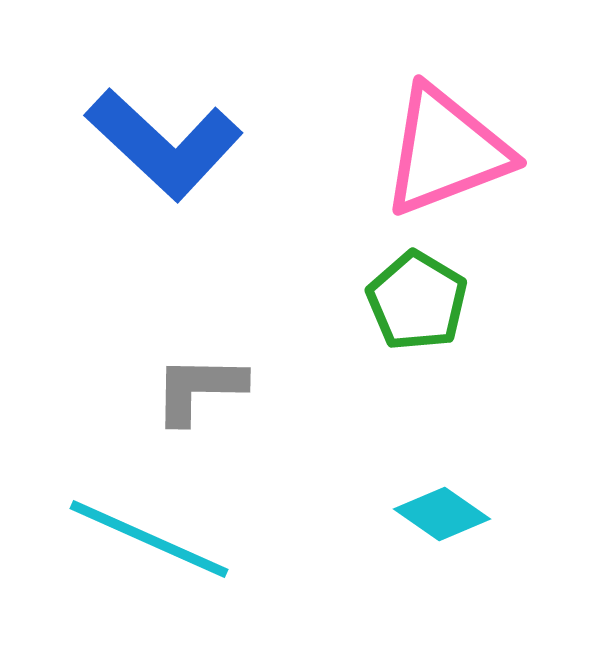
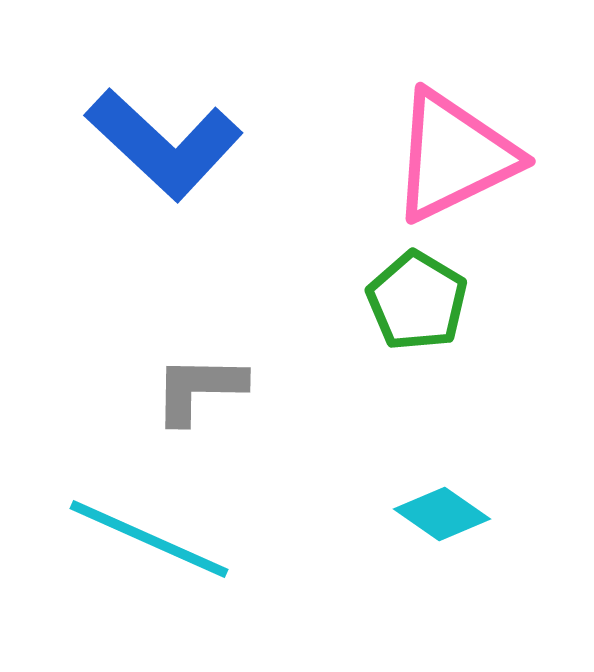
pink triangle: moved 8 px right, 5 px down; rotated 5 degrees counterclockwise
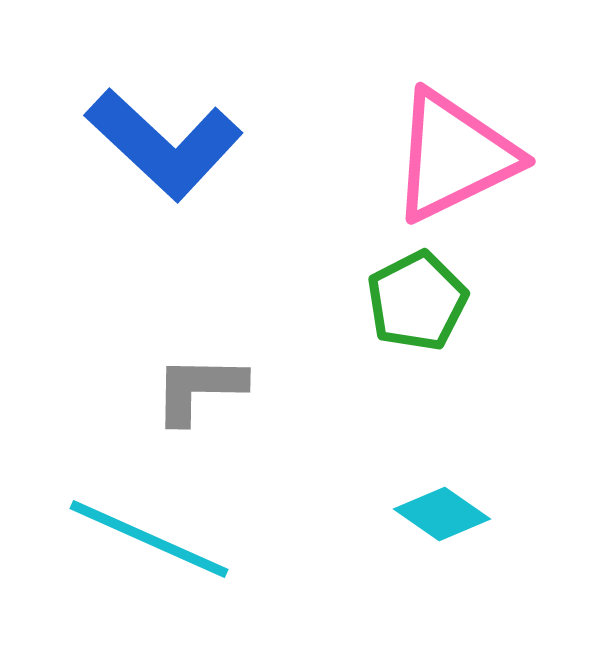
green pentagon: rotated 14 degrees clockwise
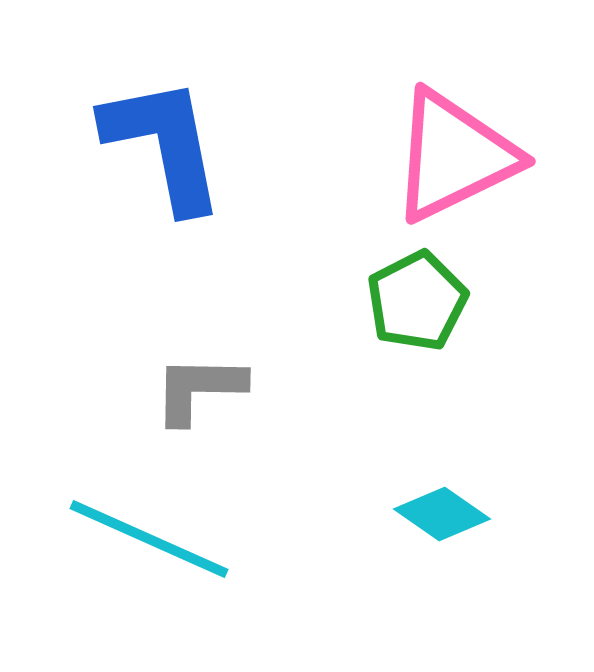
blue L-shape: rotated 144 degrees counterclockwise
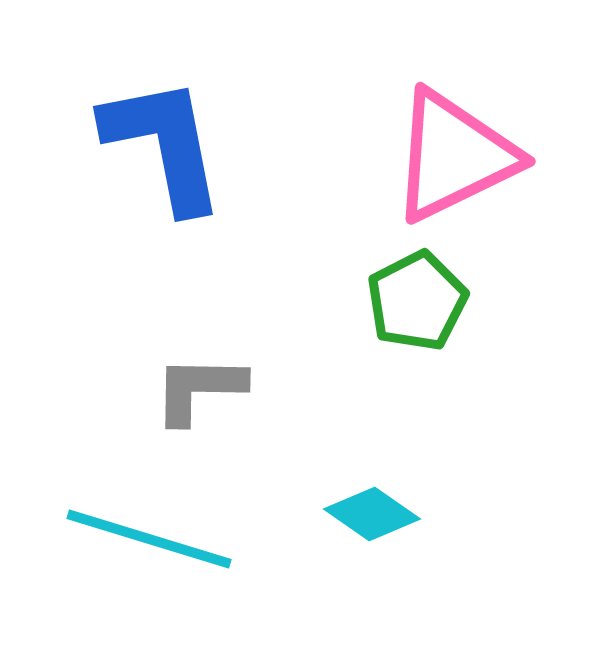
cyan diamond: moved 70 px left
cyan line: rotated 7 degrees counterclockwise
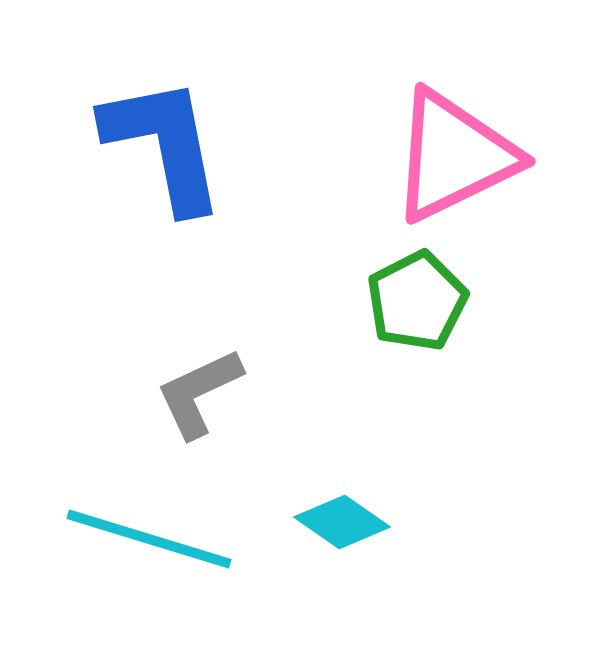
gray L-shape: moved 4 px down; rotated 26 degrees counterclockwise
cyan diamond: moved 30 px left, 8 px down
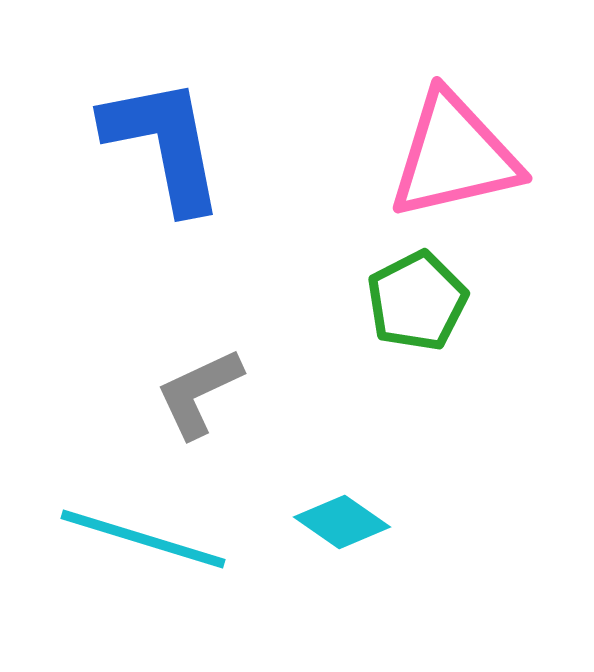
pink triangle: rotated 13 degrees clockwise
cyan line: moved 6 px left
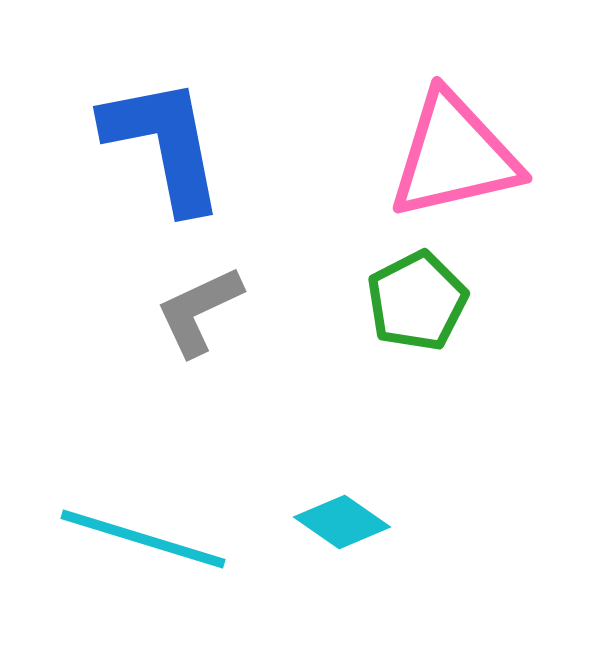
gray L-shape: moved 82 px up
